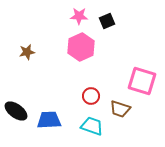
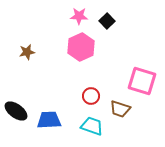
black square: rotated 21 degrees counterclockwise
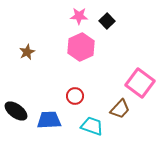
brown star: rotated 14 degrees counterclockwise
pink square: moved 2 px left, 2 px down; rotated 20 degrees clockwise
red circle: moved 16 px left
brown trapezoid: rotated 65 degrees counterclockwise
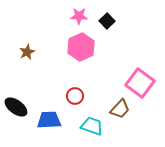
black ellipse: moved 4 px up
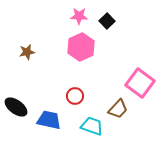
brown star: rotated 14 degrees clockwise
brown trapezoid: moved 2 px left
blue trapezoid: rotated 15 degrees clockwise
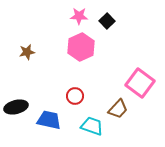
black ellipse: rotated 50 degrees counterclockwise
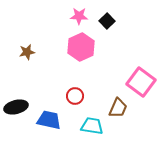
pink square: moved 1 px right, 1 px up
brown trapezoid: moved 1 px up; rotated 20 degrees counterclockwise
cyan trapezoid: rotated 10 degrees counterclockwise
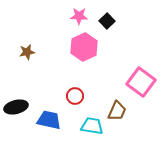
pink hexagon: moved 3 px right
brown trapezoid: moved 1 px left, 3 px down
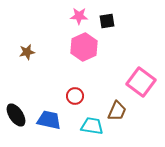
black square: rotated 35 degrees clockwise
black ellipse: moved 8 px down; rotated 70 degrees clockwise
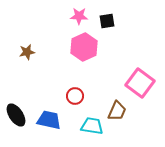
pink square: moved 1 px left, 1 px down
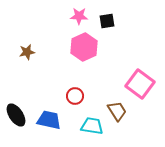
pink square: moved 1 px down
brown trapezoid: rotated 55 degrees counterclockwise
